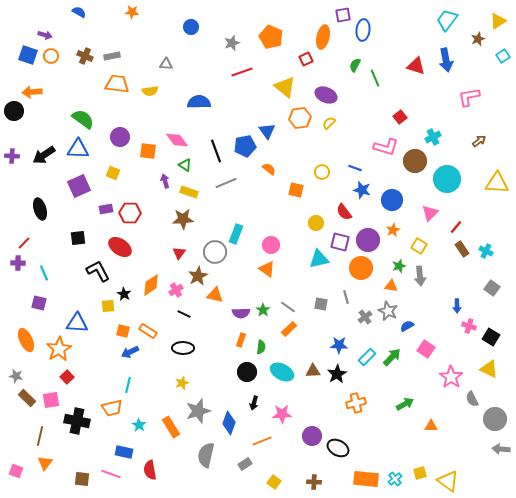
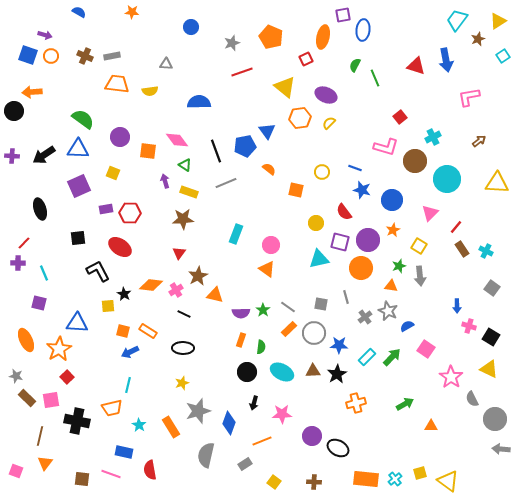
cyan trapezoid at (447, 20): moved 10 px right
gray circle at (215, 252): moved 99 px right, 81 px down
orange diamond at (151, 285): rotated 40 degrees clockwise
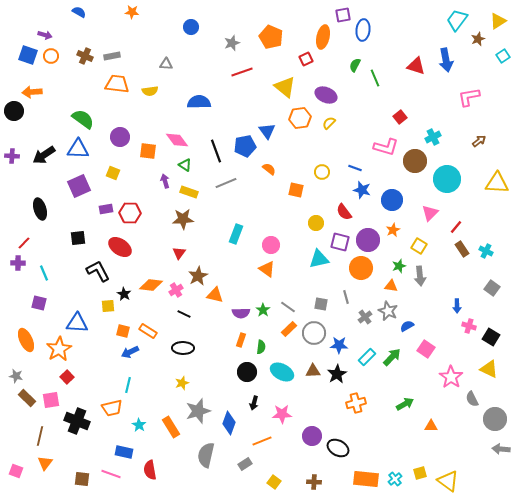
black cross at (77, 421): rotated 10 degrees clockwise
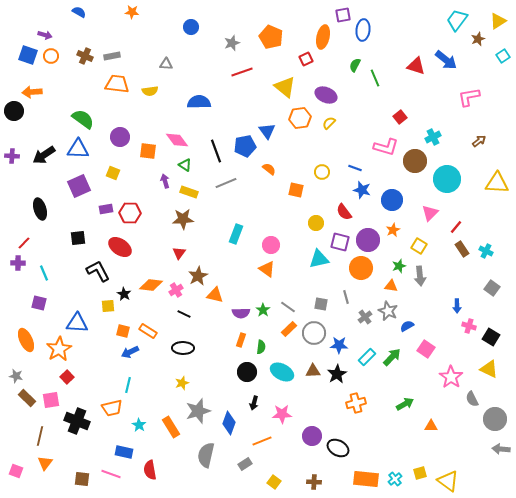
blue arrow at (446, 60): rotated 40 degrees counterclockwise
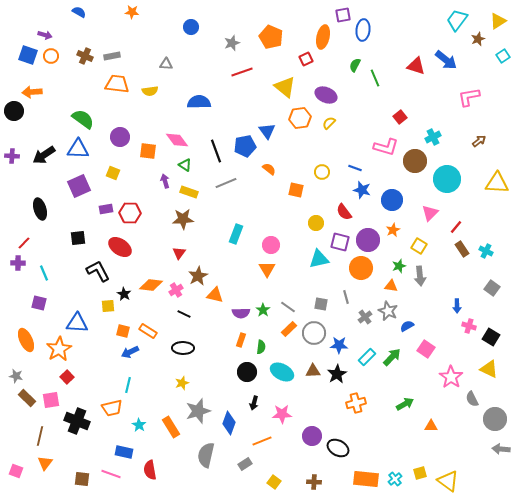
orange triangle at (267, 269): rotated 24 degrees clockwise
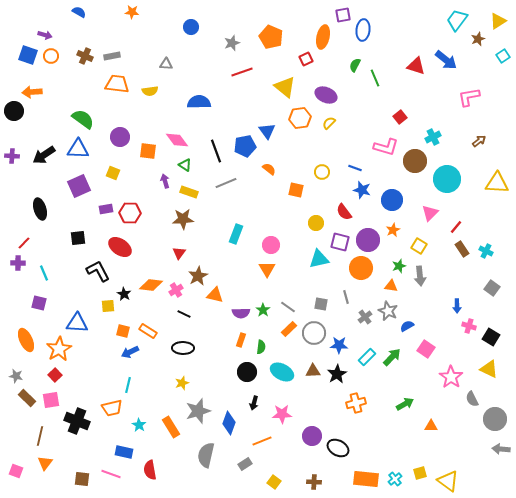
red square at (67, 377): moved 12 px left, 2 px up
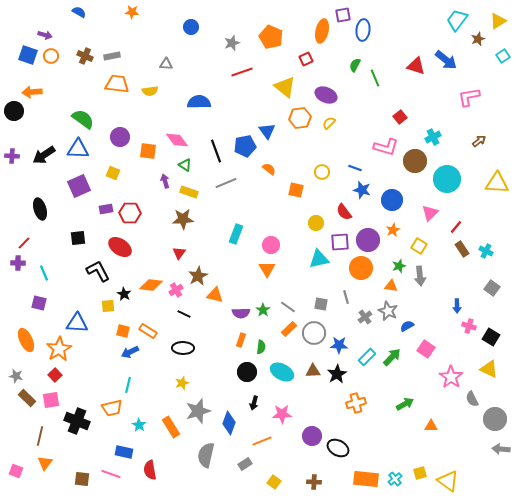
orange ellipse at (323, 37): moved 1 px left, 6 px up
purple square at (340, 242): rotated 18 degrees counterclockwise
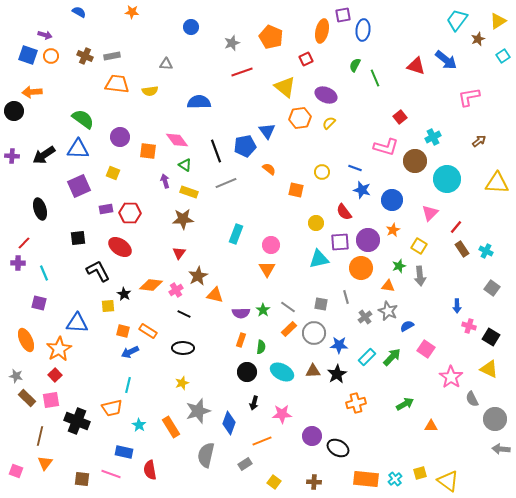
orange triangle at (391, 286): moved 3 px left
